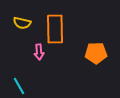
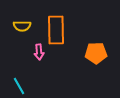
yellow semicircle: moved 3 px down; rotated 12 degrees counterclockwise
orange rectangle: moved 1 px right, 1 px down
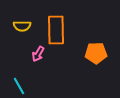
pink arrow: moved 1 px left, 2 px down; rotated 35 degrees clockwise
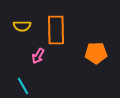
pink arrow: moved 2 px down
cyan line: moved 4 px right
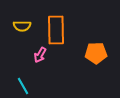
pink arrow: moved 2 px right, 1 px up
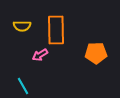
pink arrow: rotated 28 degrees clockwise
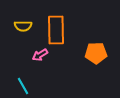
yellow semicircle: moved 1 px right
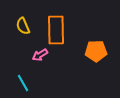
yellow semicircle: rotated 66 degrees clockwise
orange pentagon: moved 2 px up
cyan line: moved 3 px up
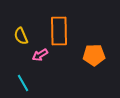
yellow semicircle: moved 2 px left, 10 px down
orange rectangle: moved 3 px right, 1 px down
orange pentagon: moved 2 px left, 4 px down
